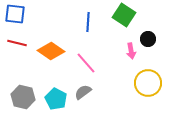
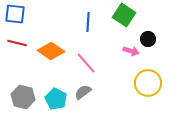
pink arrow: rotated 63 degrees counterclockwise
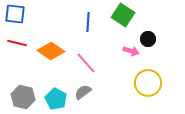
green square: moved 1 px left
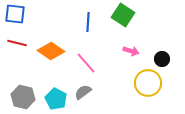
black circle: moved 14 px right, 20 px down
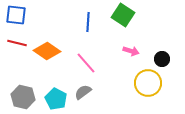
blue square: moved 1 px right, 1 px down
orange diamond: moved 4 px left
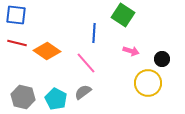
blue line: moved 6 px right, 11 px down
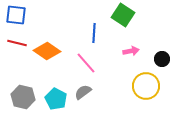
pink arrow: rotated 28 degrees counterclockwise
yellow circle: moved 2 px left, 3 px down
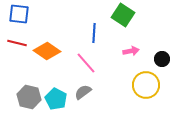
blue square: moved 3 px right, 1 px up
yellow circle: moved 1 px up
gray hexagon: moved 6 px right
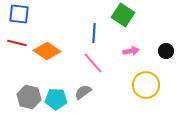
black circle: moved 4 px right, 8 px up
pink line: moved 7 px right
cyan pentagon: rotated 25 degrees counterclockwise
